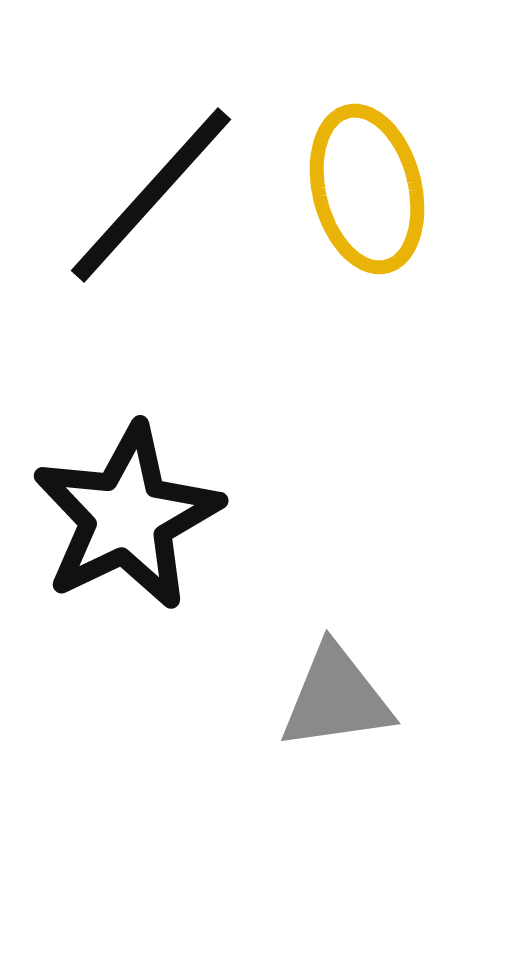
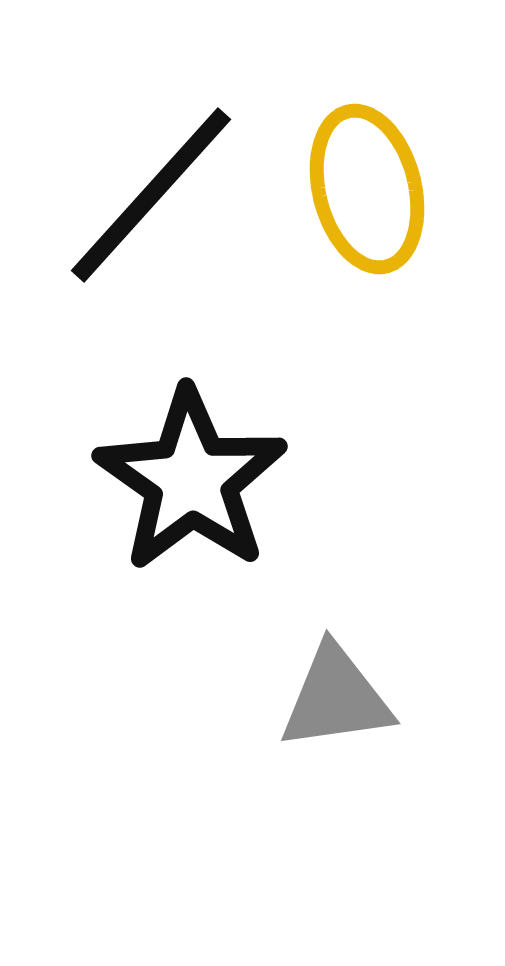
black star: moved 64 px right, 37 px up; rotated 11 degrees counterclockwise
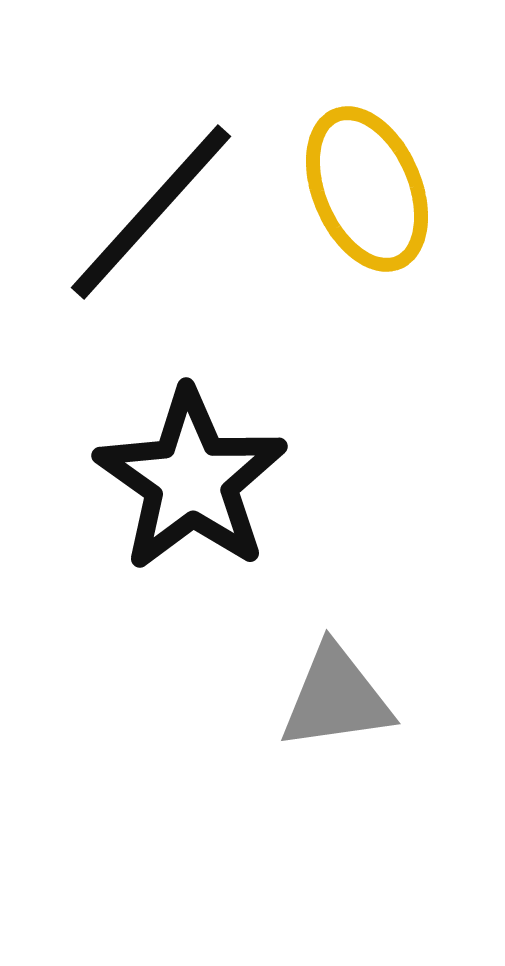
yellow ellipse: rotated 9 degrees counterclockwise
black line: moved 17 px down
